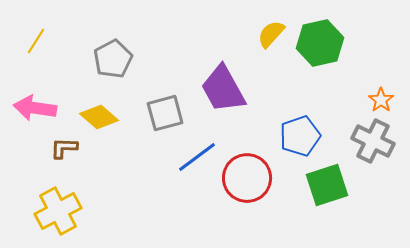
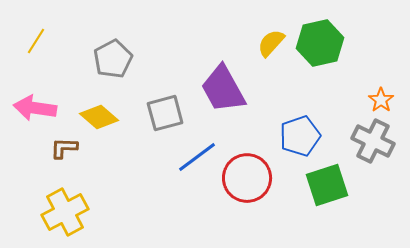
yellow semicircle: moved 9 px down
yellow cross: moved 7 px right, 1 px down
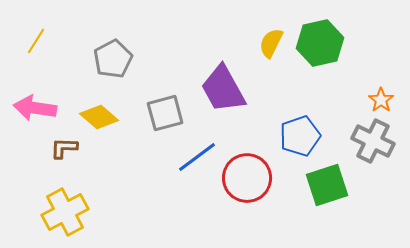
yellow semicircle: rotated 16 degrees counterclockwise
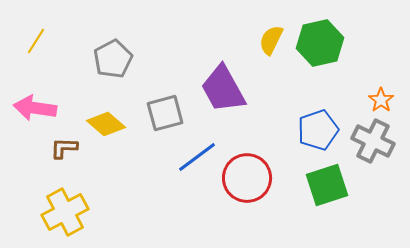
yellow semicircle: moved 3 px up
yellow diamond: moved 7 px right, 7 px down
blue pentagon: moved 18 px right, 6 px up
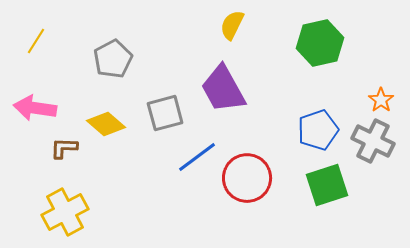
yellow semicircle: moved 39 px left, 15 px up
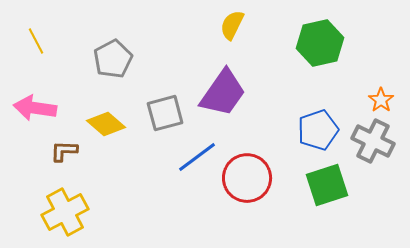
yellow line: rotated 60 degrees counterclockwise
purple trapezoid: moved 4 px down; rotated 116 degrees counterclockwise
brown L-shape: moved 3 px down
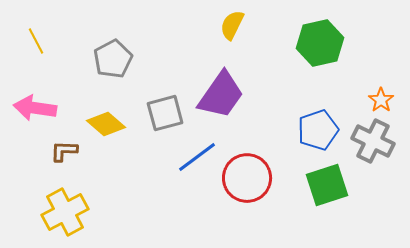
purple trapezoid: moved 2 px left, 2 px down
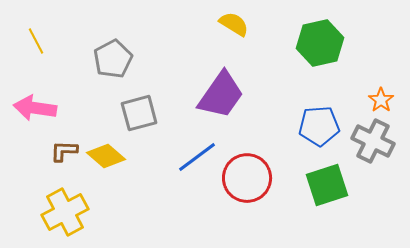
yellow semicircle: moved 2 px right, 1 px up; rotated 96 degrees clockwise
gray square: moved 26 px left
yellow diamond: moved 32 px down
blue pentagon: moved 1 px right, 4 px up; rotated 15 degrees clockwise
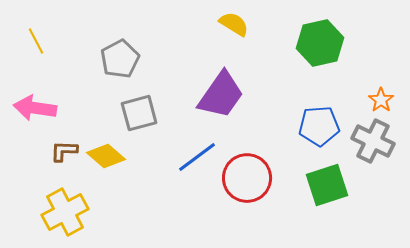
gray pentagon: moved 7 px right
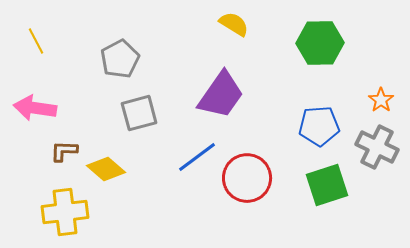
green hexagon: rotated 12 degrees clockwise
gray cross: moved 4 px right, 6 px down
yellow diamond: moved 13 px down
yellow cross: rotated 21 degrees clockwise
